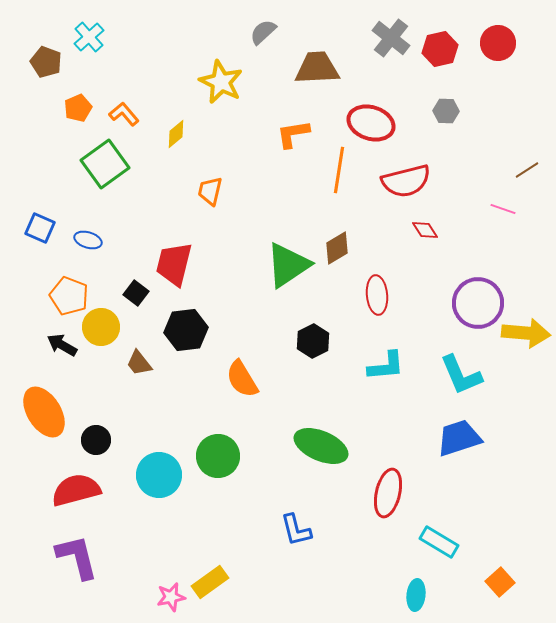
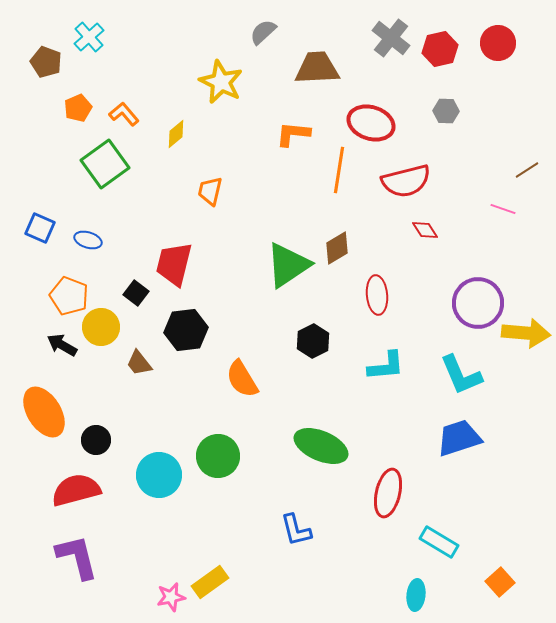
orange L-shape at (293, 134): rotated 15 degrees clockwise
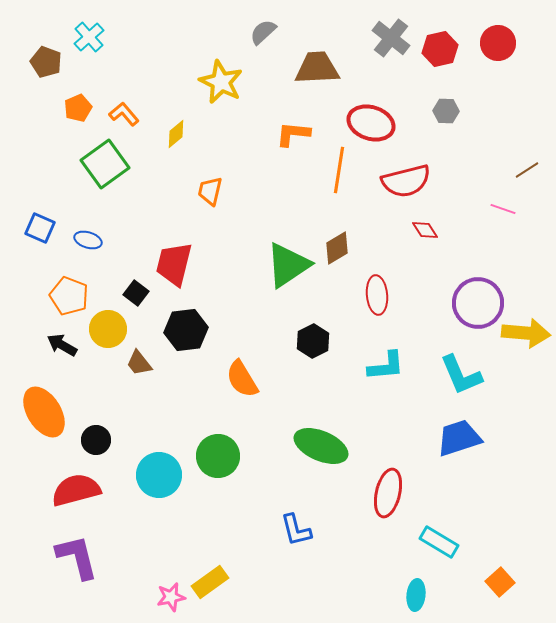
yellow circle at (101, 327): moved 7 px right, 2 px down
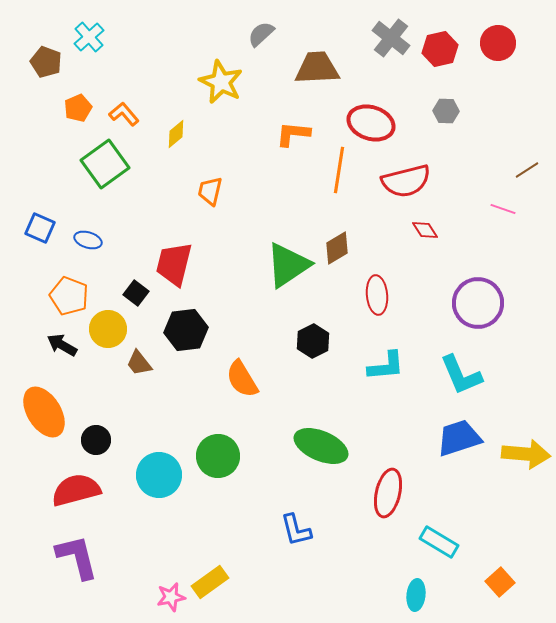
gray semicircle at (263, 32): moved 2 px left, 2 px down
yellow arrow at (526, 333): moved 121 px down
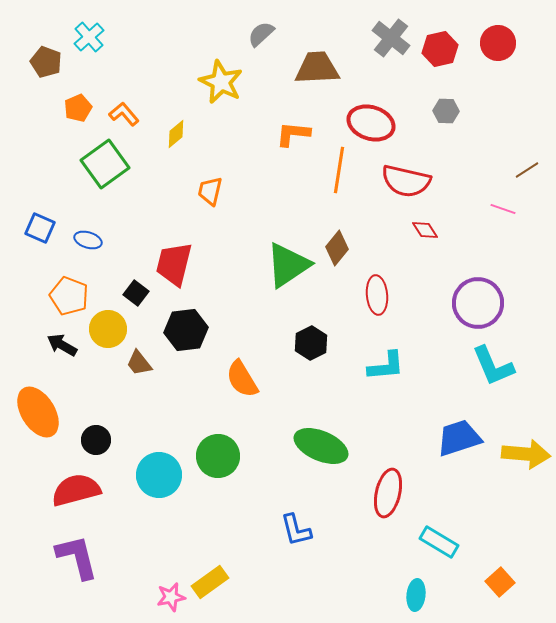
red semicircle at (406, 181): rotated 27 degrees clockwise
brown diamond at (337, 248): rotated 20 degrees counterclockwise
black hexagon at (313, 341): moved 2 px left, 2 px down
cyan L-shape at (461, 375): moved 32 px right, 9 px up
orange ellipse at (44, 412): moved 6 px left
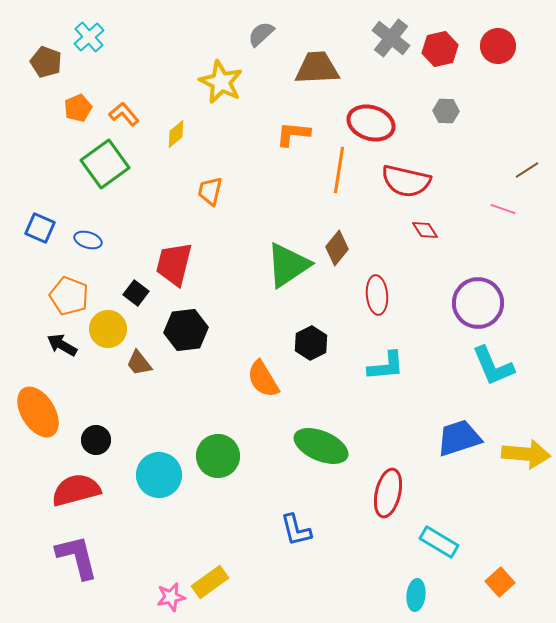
red circle at (498, 43): moved 3 px down
orange semicircle at (242, 379): moved 21 px right
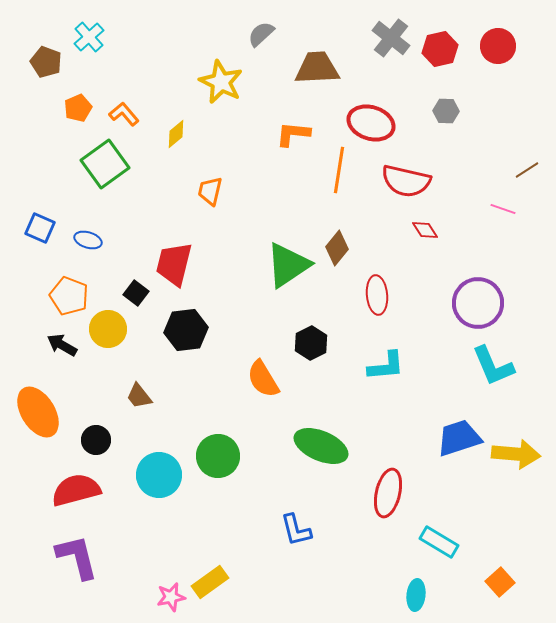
brown trapezoid at (139, 363): moved 33 px down
yellow arrow at (526, 454): moved 10 px left
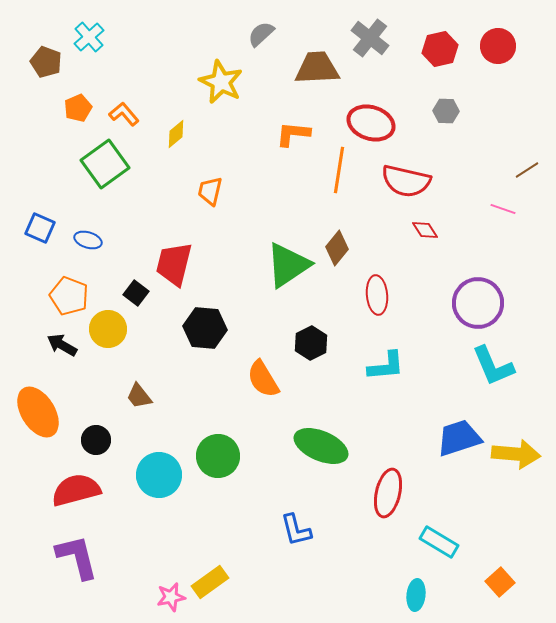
gray cross at (391, 38): moved 21 px left
black hexagon at (186, 330): moved 19 px right, 2 px up; rotated 12 degrees clockwise
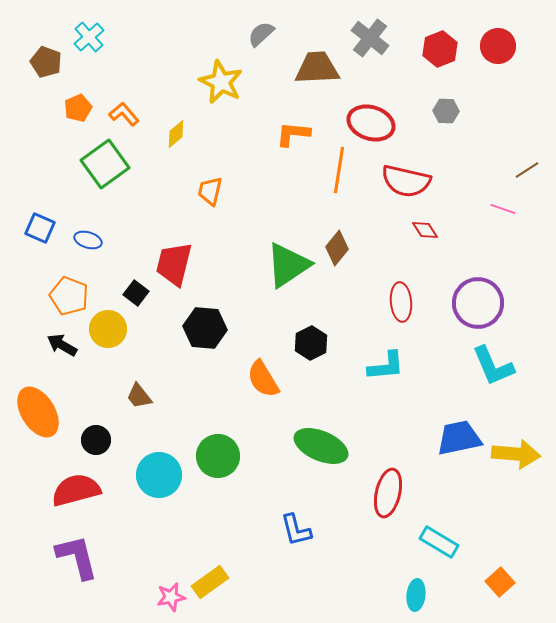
red hexagon at (440, 49): rotated 8 degrees counterclockwise
red ellipse at (377, 295): moved 24 px right, 7 px down
blue trapezoid at (459, 438): rotated 6 degrees clockwise
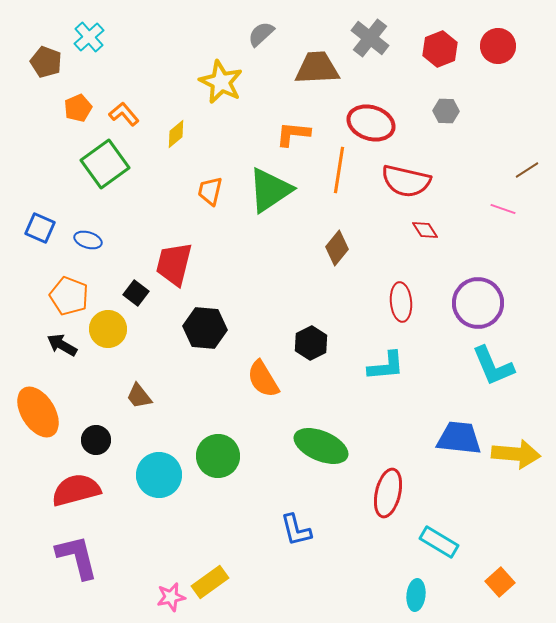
green triangle at (288, 265): moved 18 px left, 75 px up
blue trapezoid at (459, 438): rotated 18 degrees clockwise
